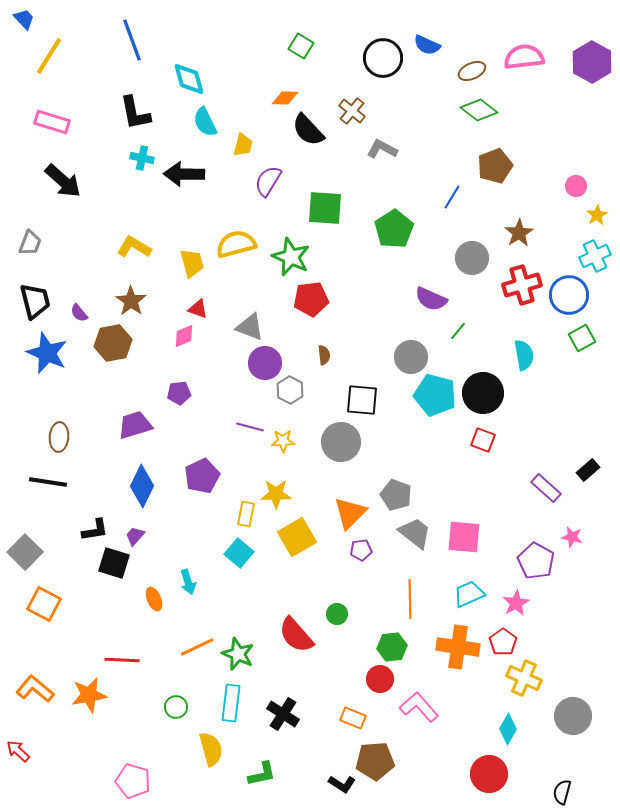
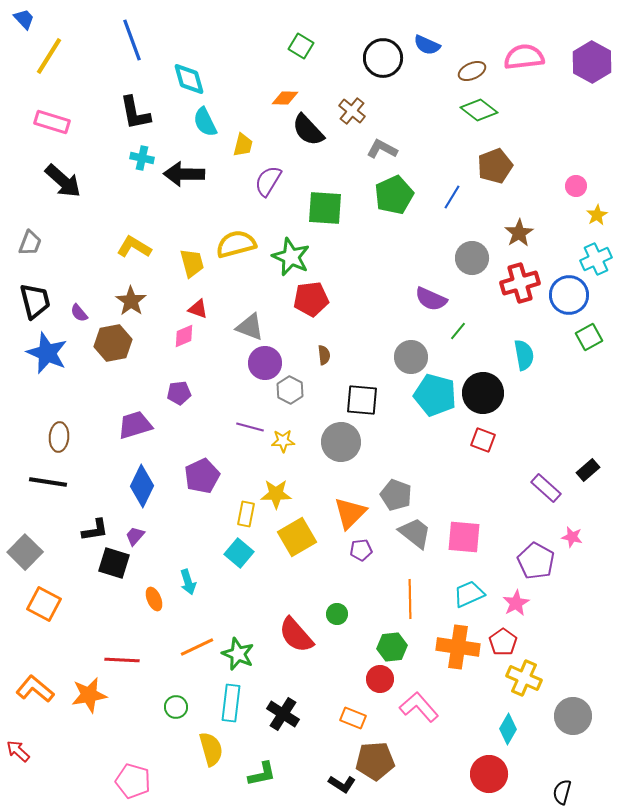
green pentagon at (394, 229): moved 34 px up; rotated 9 degrees clockwise
cyan cross at (595, 256): moved 1 px right, 3 px down
red cross at (522, 285): moved 2 px left, 2 px up
green square at (582, 338): moved 7 px right, 1 px up
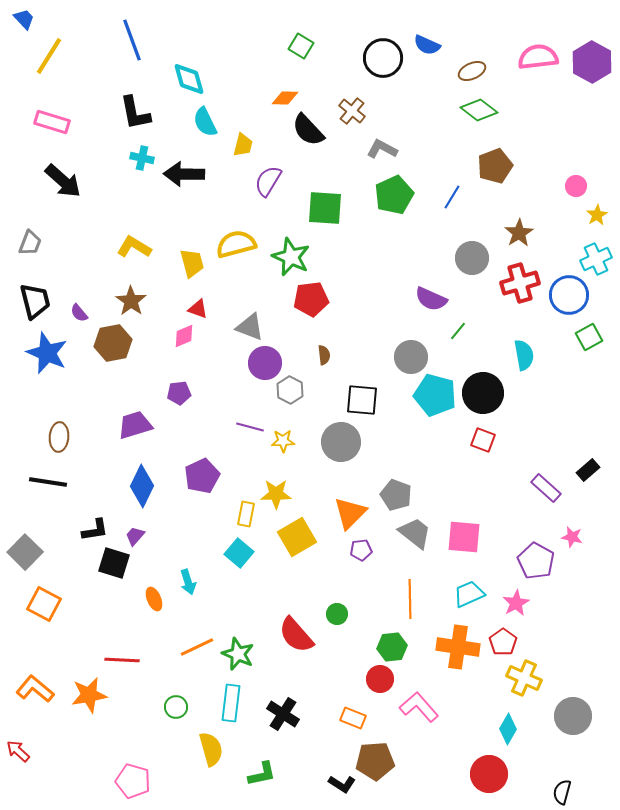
pink semicircle at (524, 57): moved 14 px right
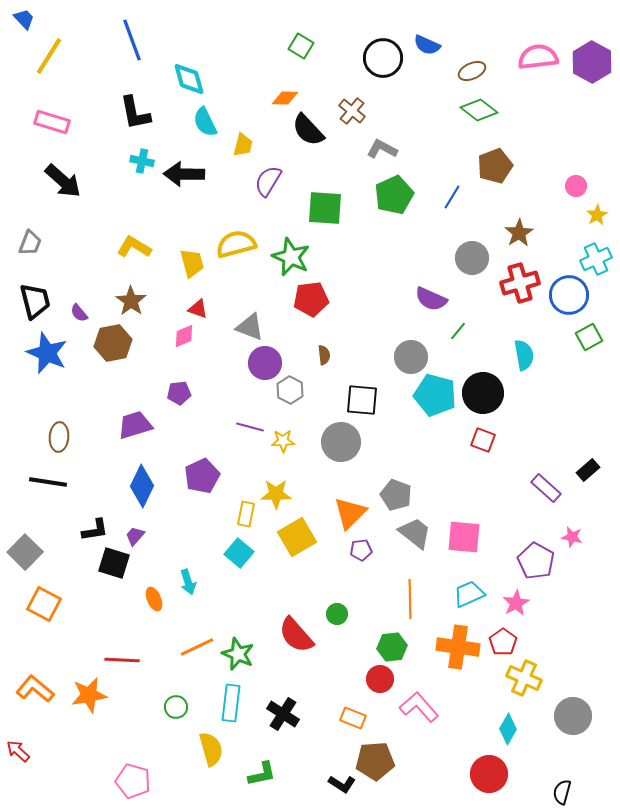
cyan cross at (142, 158): moved 3 px down
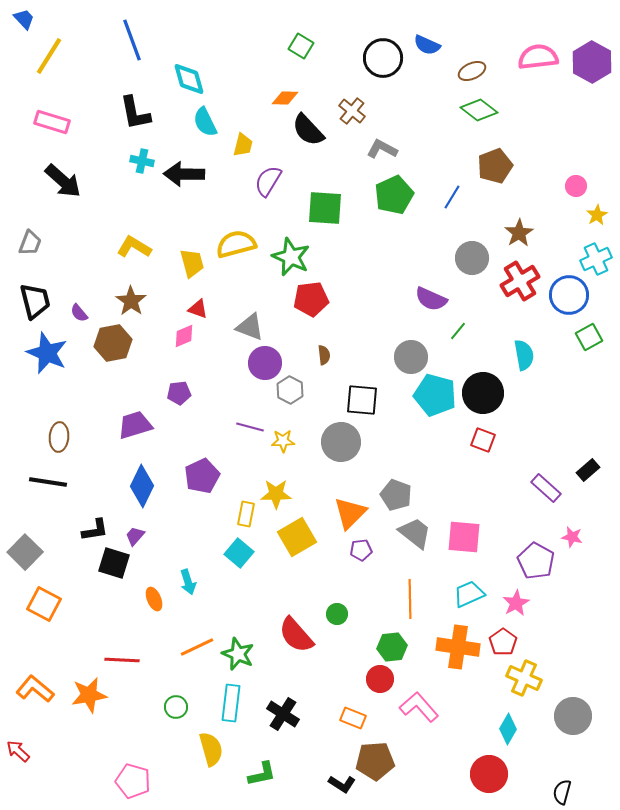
red cross at (520, 283): moved 2 px up; rotated 15 degrees counterclockwise
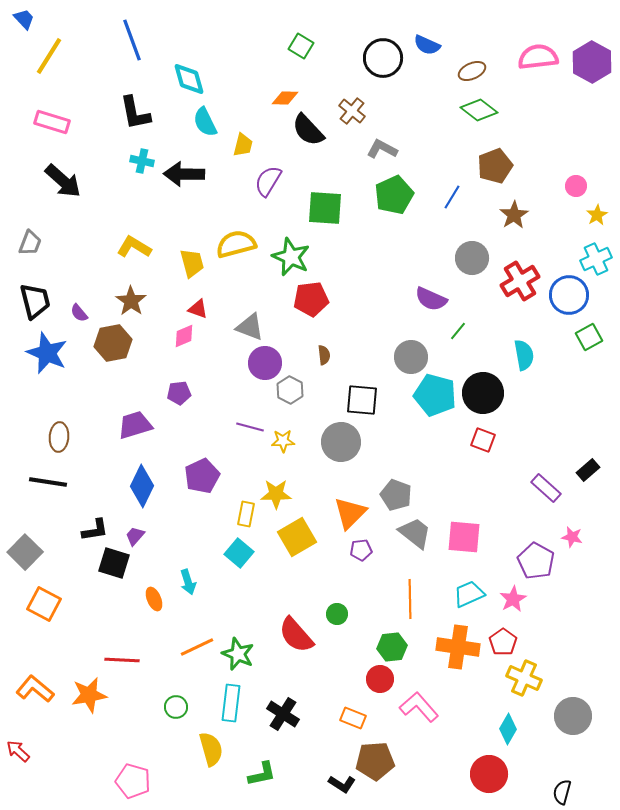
brown star at (519, 233): moved 5 px left, 18 px up
pink star at (516, 603): moved 3 px left, 4 px up
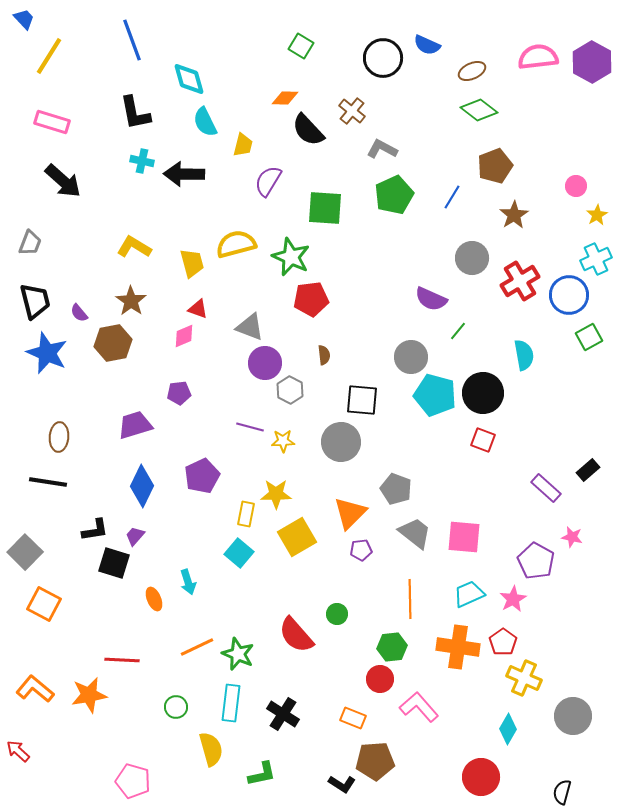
gray pentagon at (396, 495): moved 6 px up
red circle at (489, 774): moved 8 px left, 3 px down
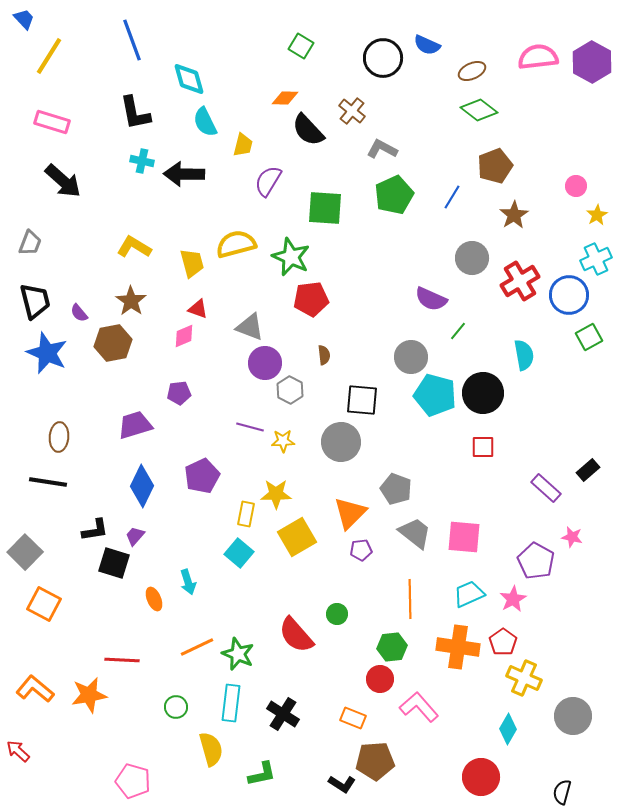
red square at (483, 440): moved 7 px down; rotated 20 degrees counterclockwise
